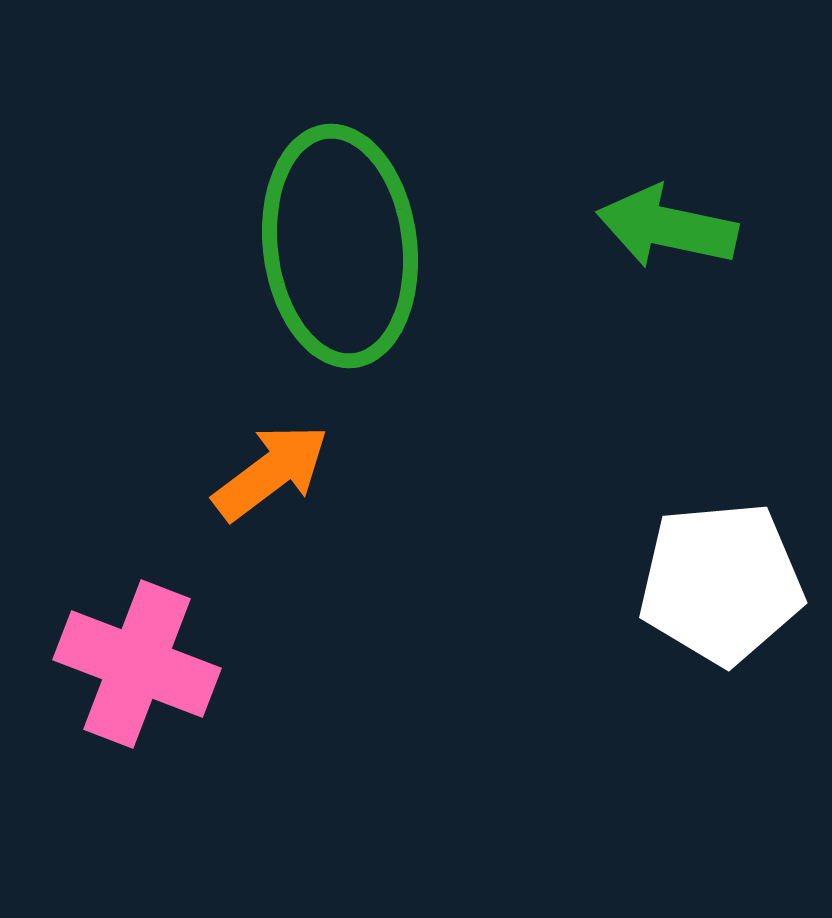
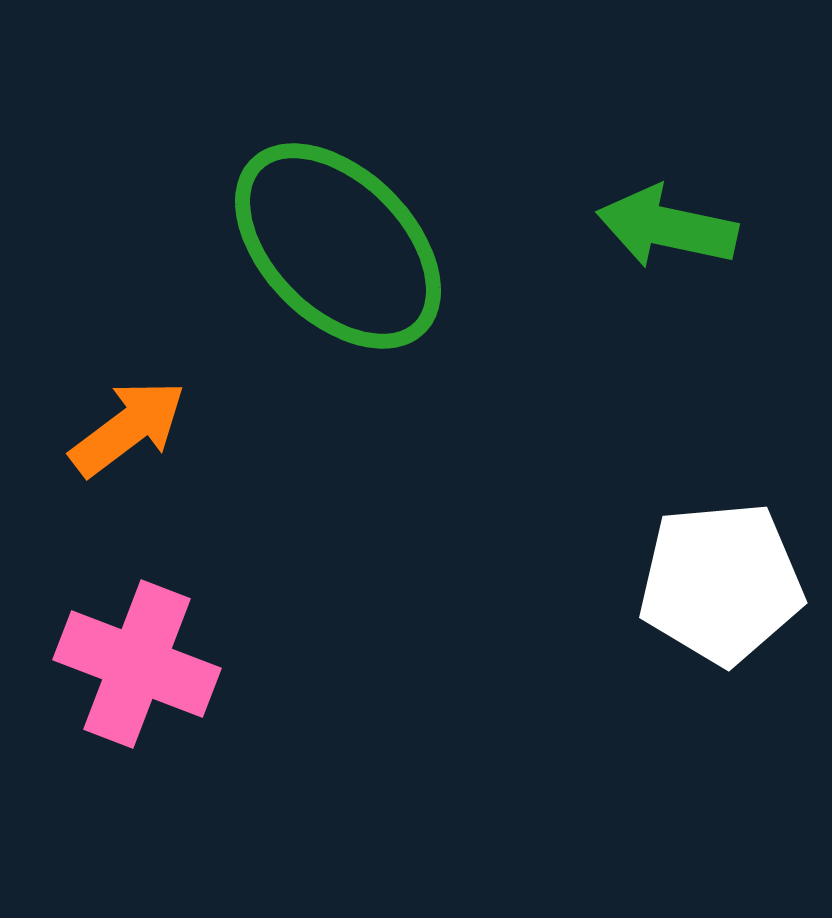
green ellipse: moved 2 px left; rotated 38 degrees counterclockwise
orange arrow: moved 143 px left, 44 px up
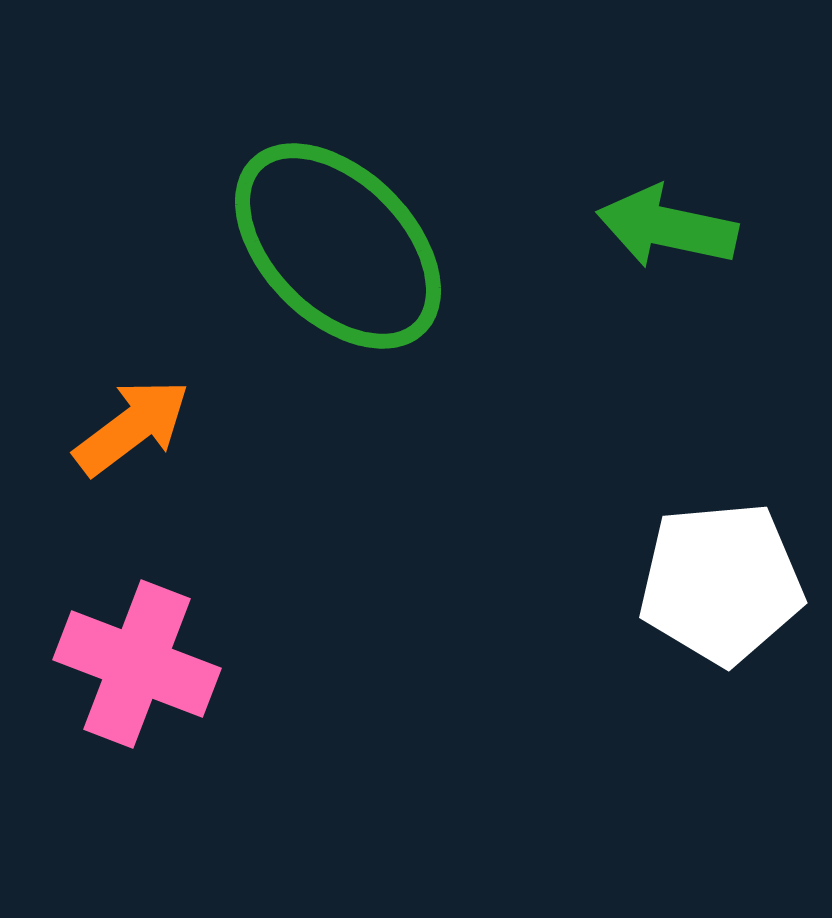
orange arrow: moved 4 px right, 1 px up
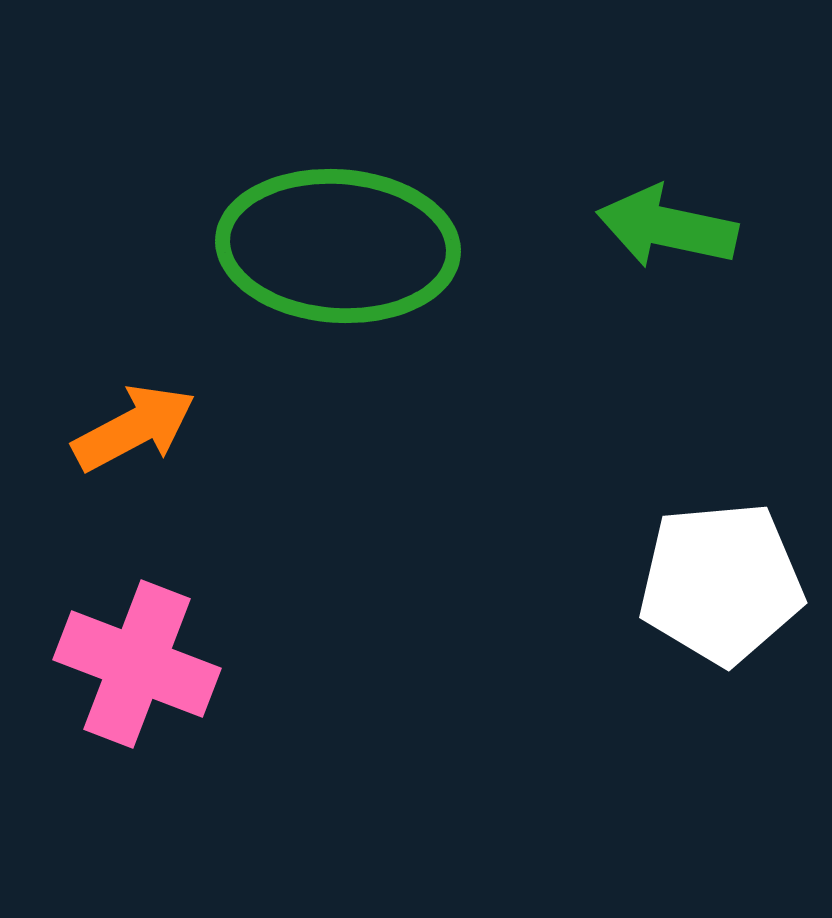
green ellipse: rotated 41 degrees counterclockwise
orange arrow: moved 2 px right, 1 px down; rotated 9 degrees clockwise
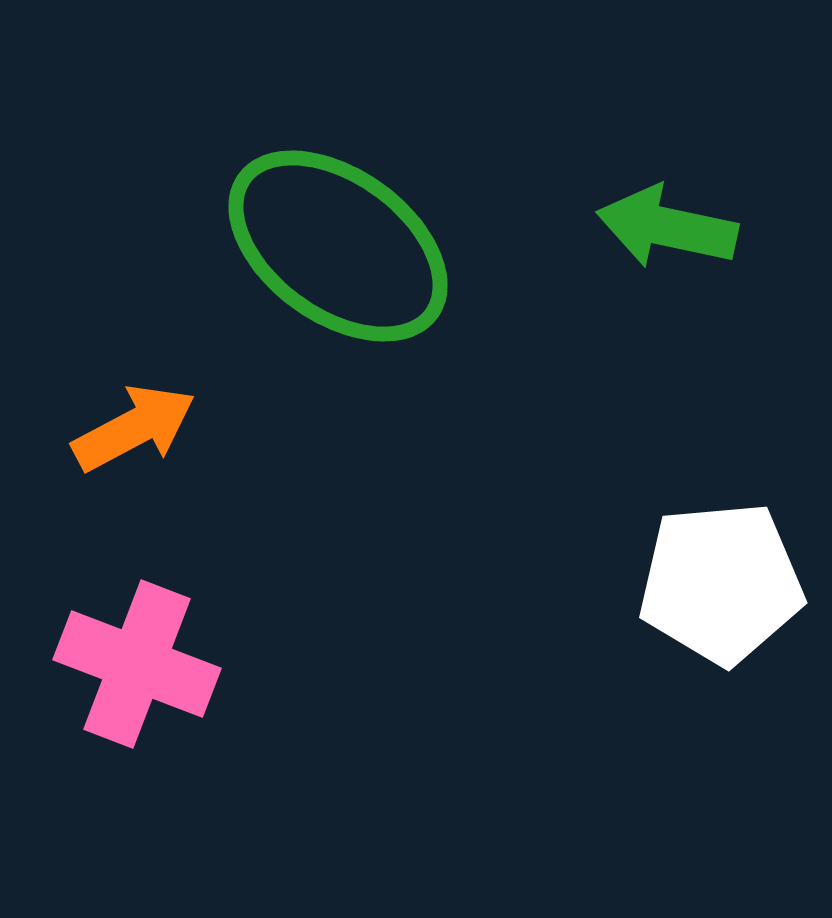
green ellipse: rotated 32 degrees clockwise
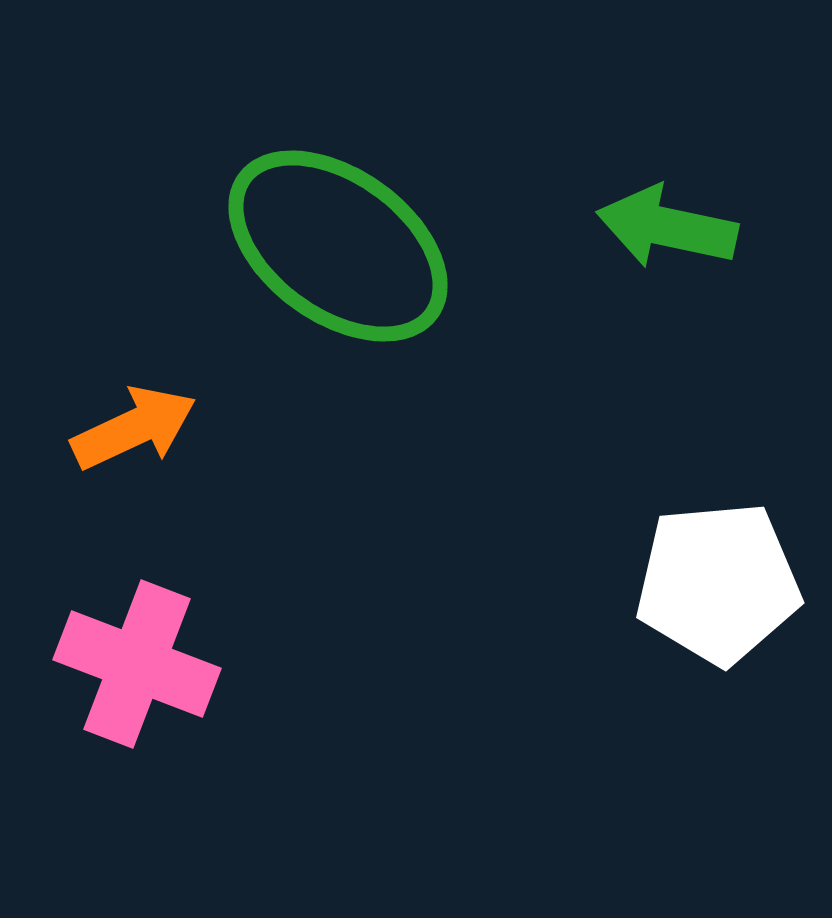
orange arrow: rotated 3 degrees clockwise
white pentagon: moved 3 px left
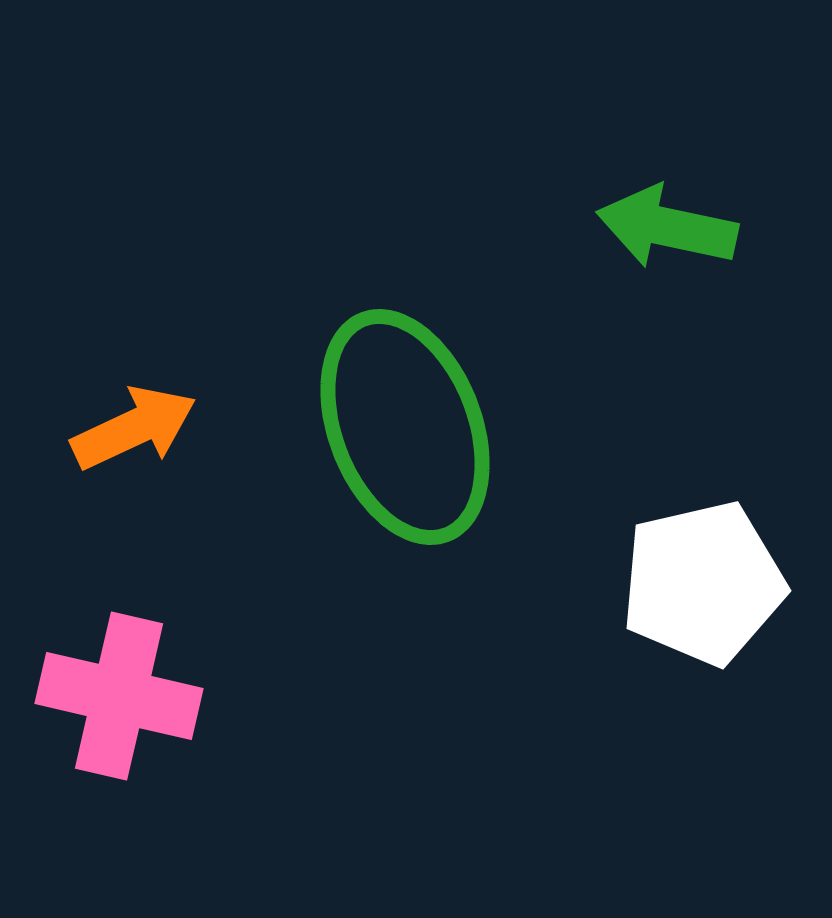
green ellipse: moved 67 px right, 181 px down; rotated 33 degrees clockwise
white pentagon: moved 15 px left; rotated 8 degrees counterclockwise
pink cross: moved 18 px left, 32 px down; rotated 8 degrees counterclockwise
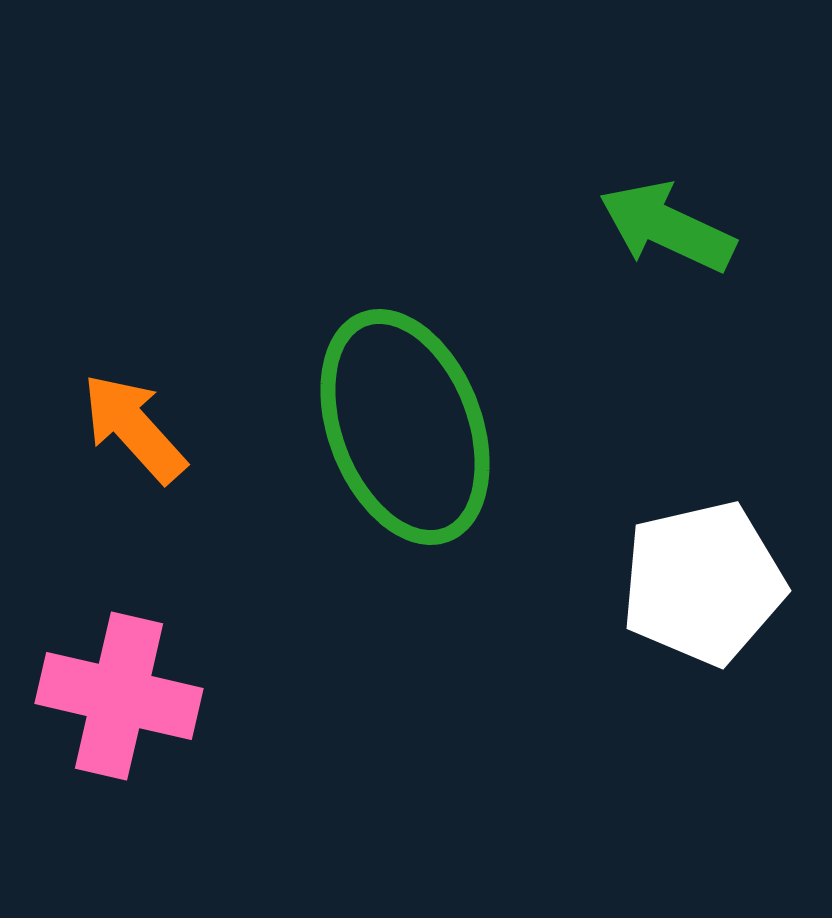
green arrow: rotated 13 degrees clockwise
orange arrow: rotated 107 degrees counterclockwise
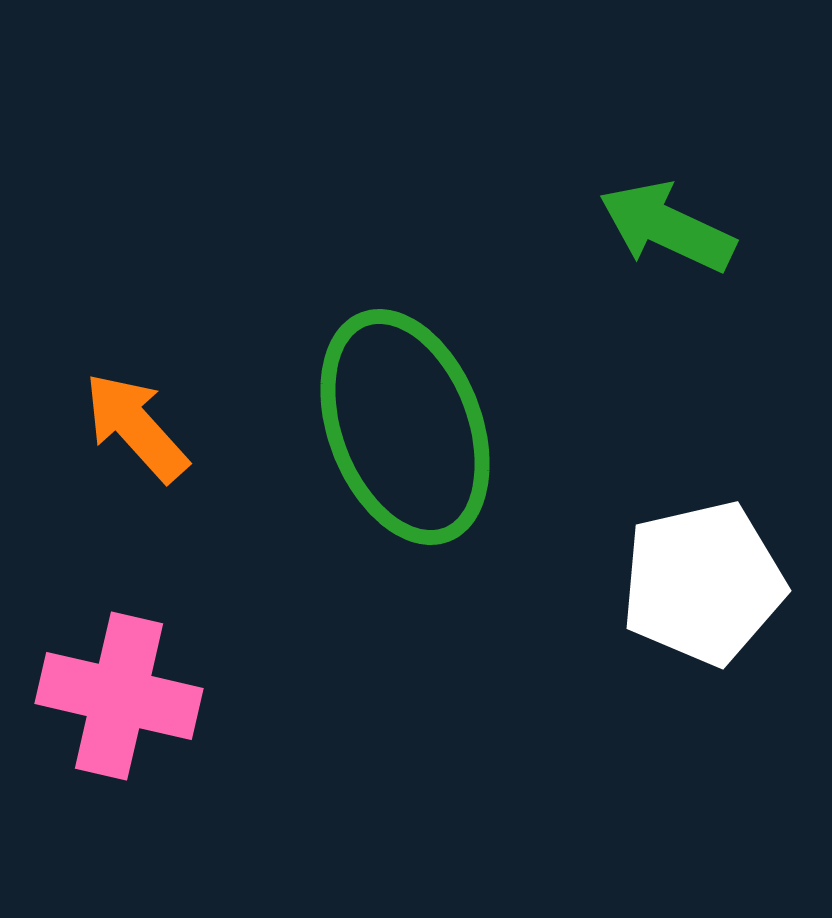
orange arrow: moved 2 px right, 1 px up
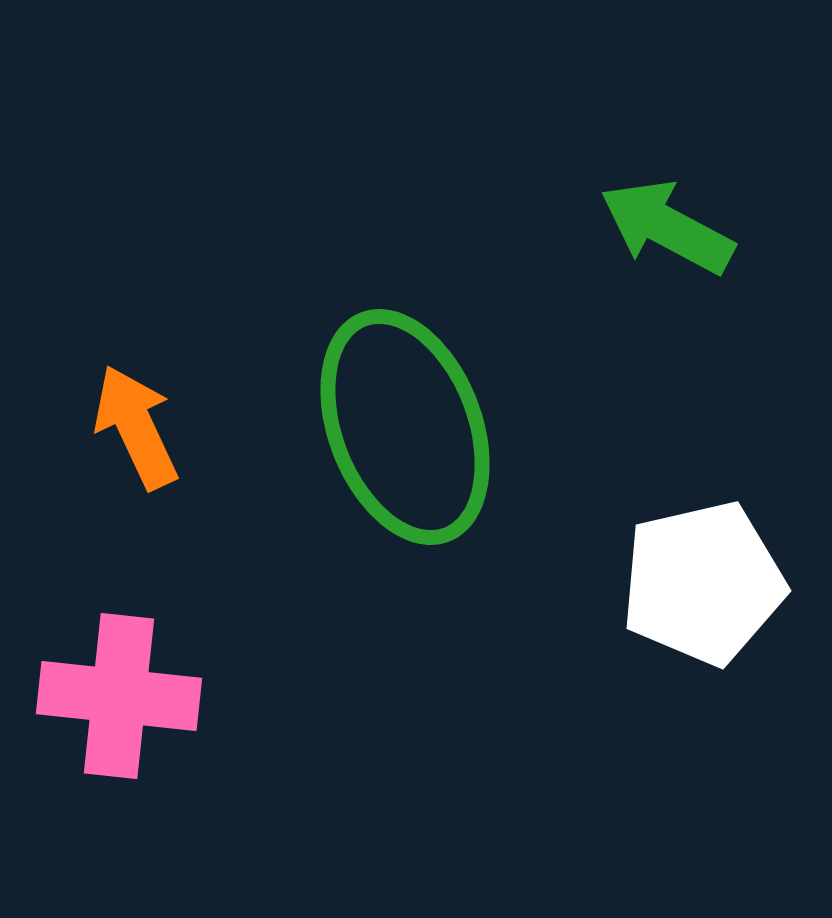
green arrow: rotated 3 degrees clockwise
orange arrow: rotated 17 degrees clockwise
pink cross: rotated 7 degrees counterclockwise
